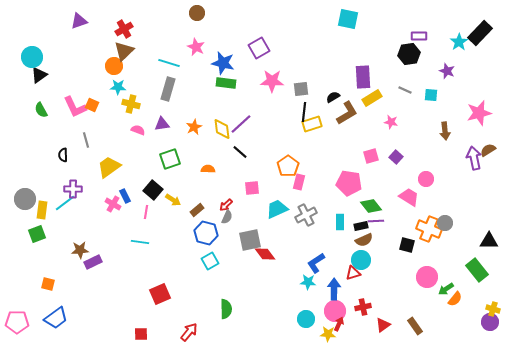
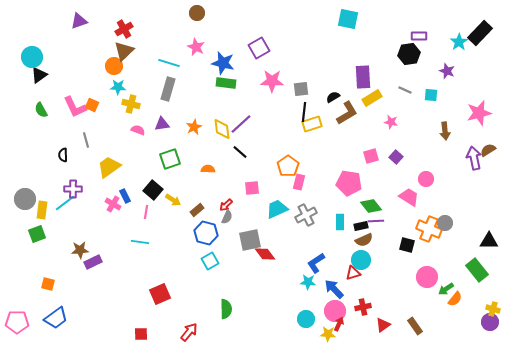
blue arrow at (334, 289): rotated 45 degrees counterclockwise
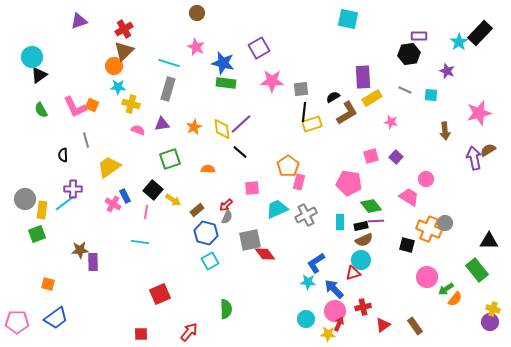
purple rectangle at (93, 262): rotated 66 degrees counterclockwise
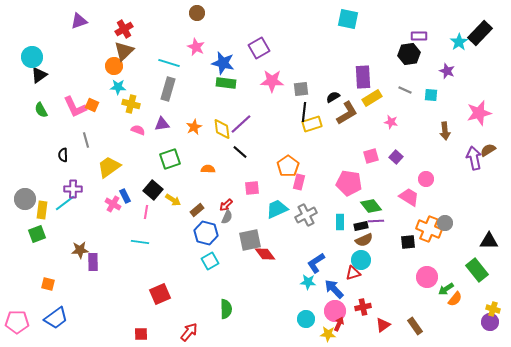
black square at (407, 245): moved 1 px right, 3 px up; rotated 21 degrees counterclockwise
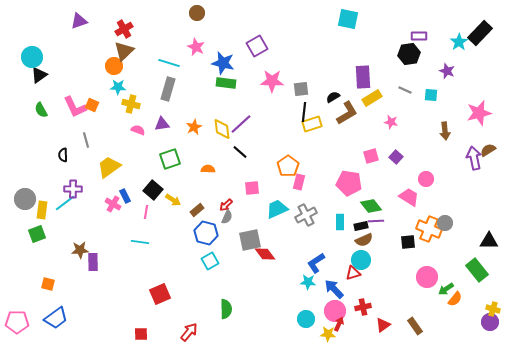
purple square at (259, 48): moved 2 px left, 2 px up
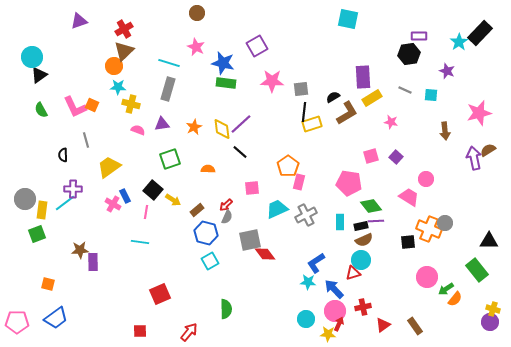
red square at (141, 334): moved 1 px left, 3 px up
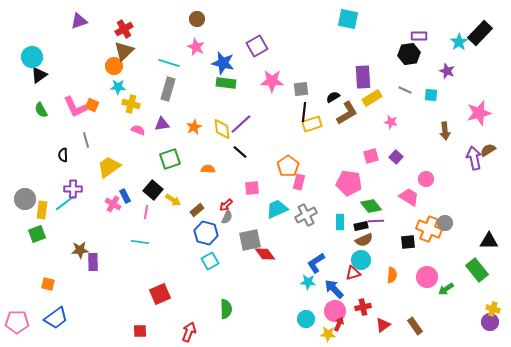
brown circle at (197, 13): moved 6 px down
orange semicircle at (455, 299): moved 63 px left, 24 px up; rotated 35 degrees counterclockwise
red arrow at (189, 332): rotated 18 degrees counterclockwise
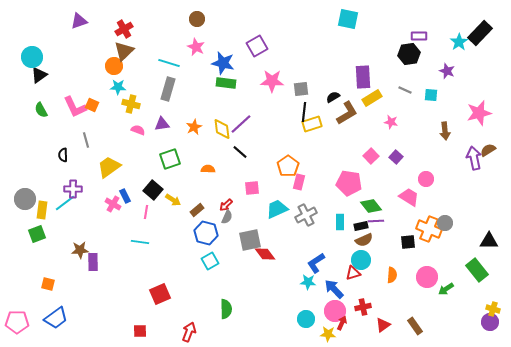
pink square at (371, 156): rotated 28 degrees counterclockwise
red arrow at (339, 324): moved 3 px right, 1 px up
